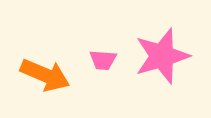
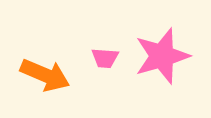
pink trapezoid: moved 2 px right, 2 px up
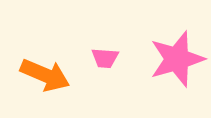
pink star: moved 15 px right, 3 px down
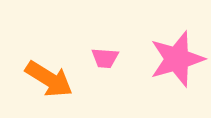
orange arrow: moved 4 px right, 4 px down; rotated 9 degrees clockwise
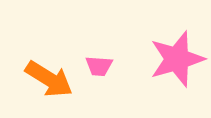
pink trapezoid: moved 6 px left, 8 px down
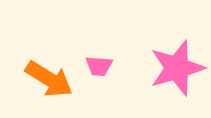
pink star: moved 9 px down
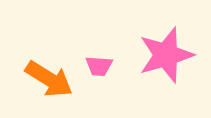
pink star: moved 11 px left, 13 px up
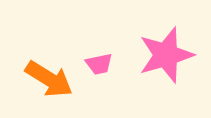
pink trapezoid: moved 2 px up; rotated 16 degrees counterclockwise
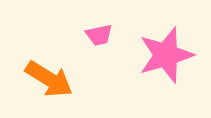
pink trapezoid: moved 29 px up
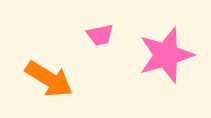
pink trapezoid: moved 1 px right
